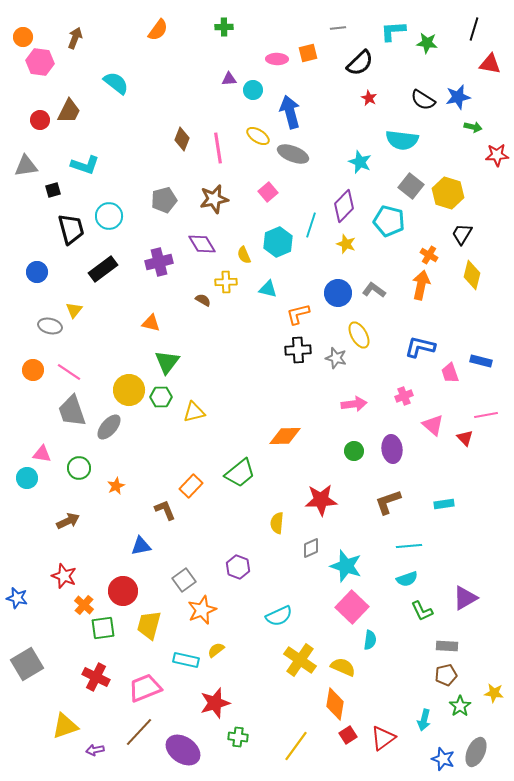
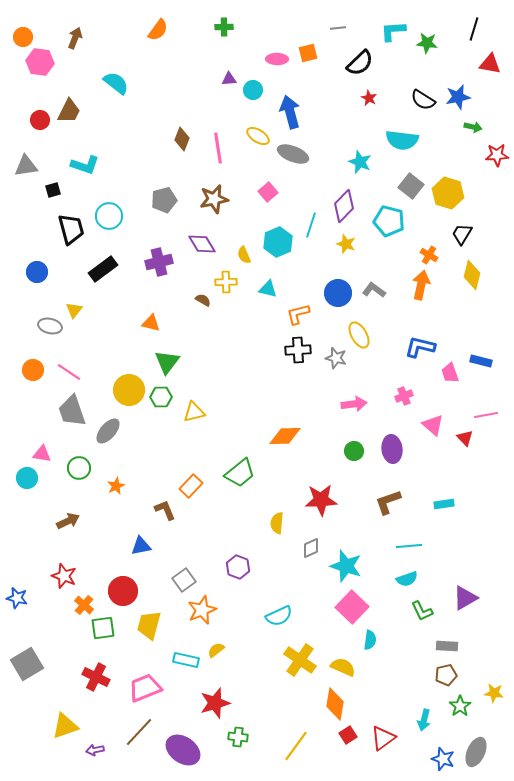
gray ellipse at (109, 427): moved 1 px left, 4 px down
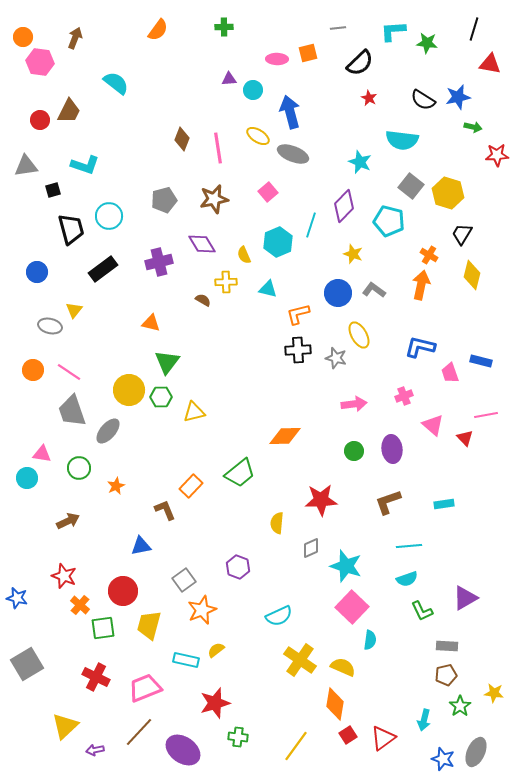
yellow star at (346, 244): moved 7 px right, 10 px down
orange cross at (84, 605): moved 4 px left
yellow triangle at (65, 726): rotated 24 degrees counterclockwise
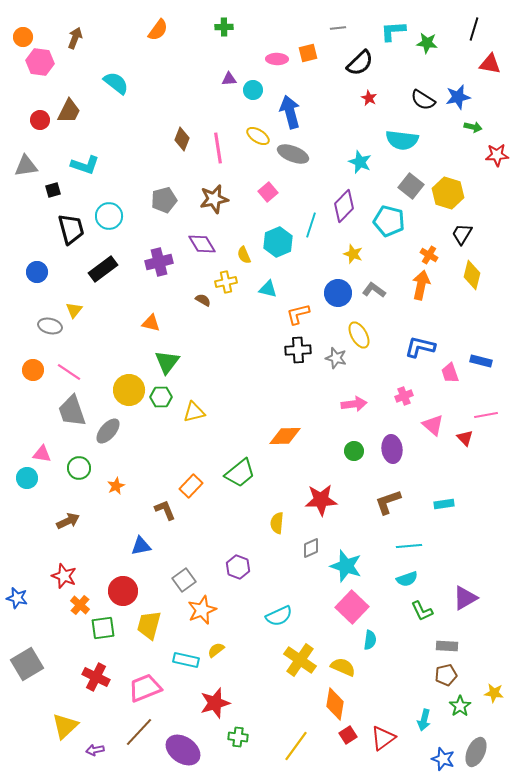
yellow cross at (226, 282): rotated 10 degrees counterclockwise
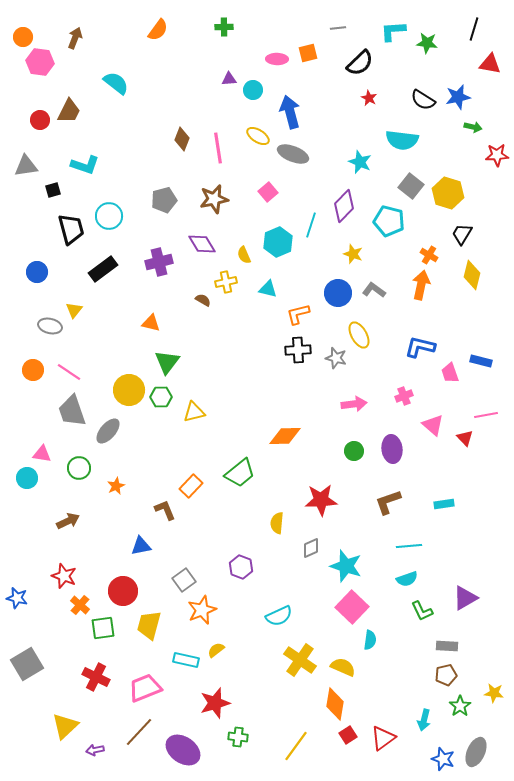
purple hexagon at (238, 567): moved 3 px right
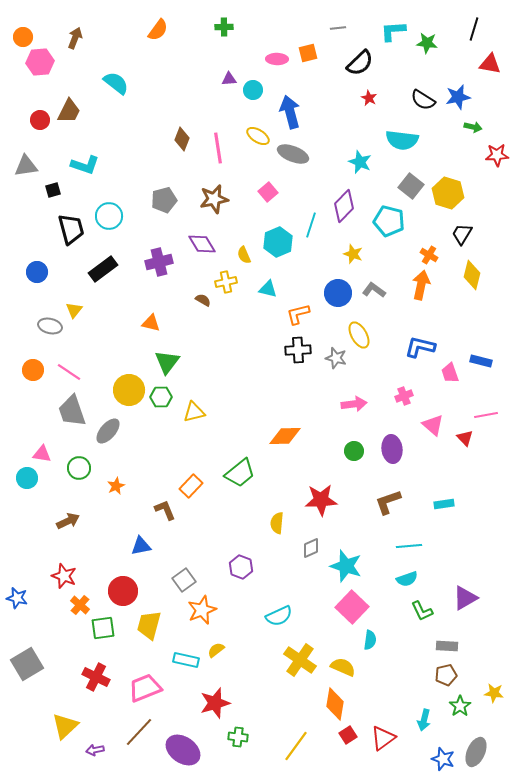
pink hexagon at (40, 62): rotated 12 degrees counterclockwise
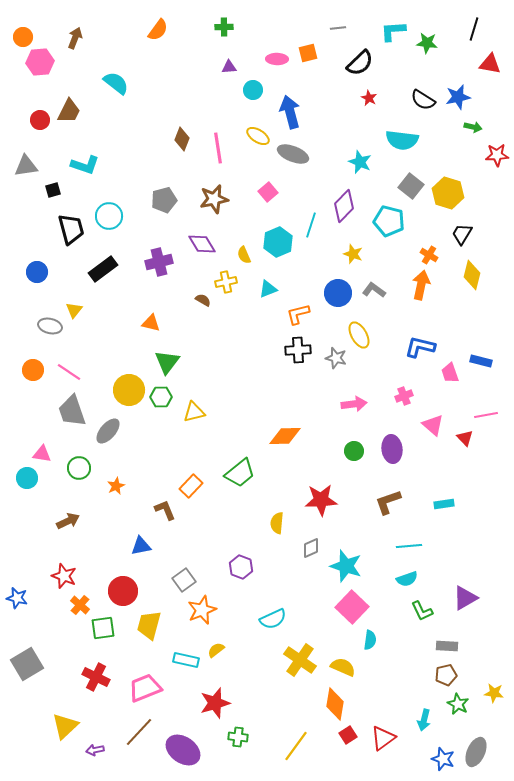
purple triangle at (229, 79): moved 12 px up
cyan triangle at (268, 289): rotated 36 degrees counterclockwise
cyan semicircle at (279, 616): moved 6 px left, 3 px down
green star at (460, 706): moved 2 px left, 2 px up; rotated 10 degrees counterclockwise
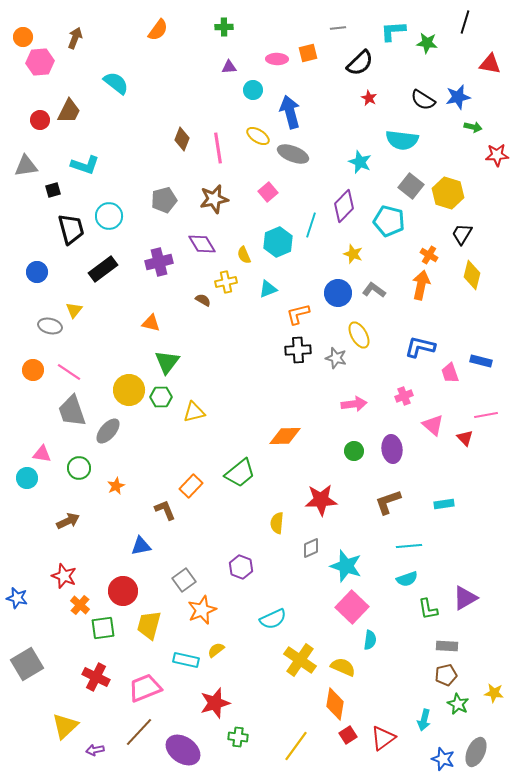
black line at (474, 29): moved 9 px left, 7 px up
green L-shape at (422, 611): moved 6 px right, 2 px up; rotated 15 degrees clockwise
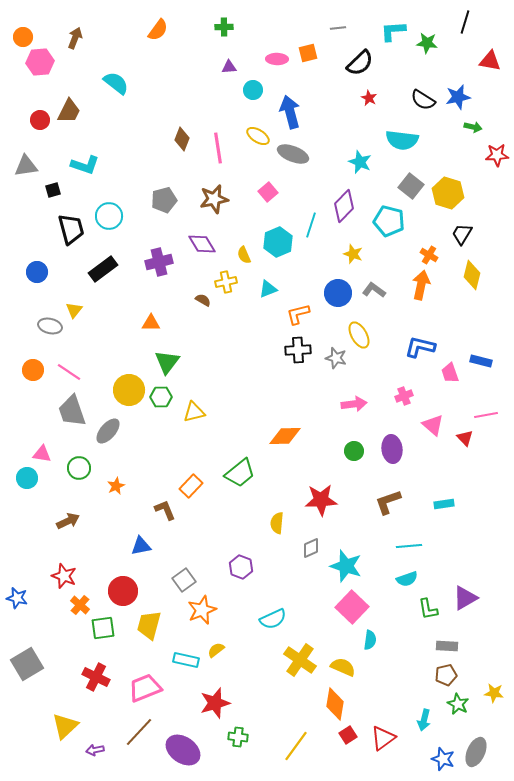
red triangle at (490, 64): moved 3 px up
orange triangle at (151, 323): rotated 12 degrees counterclockwise
